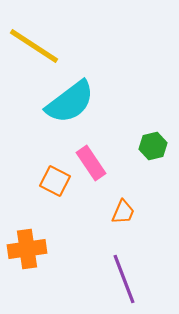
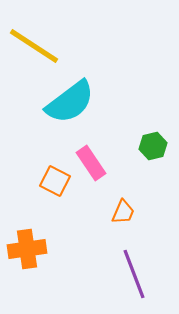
purple line: moved 10 px right, 5 px up
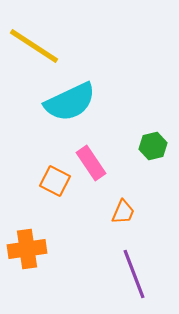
cyan semicircle: rotated 12 degrees clockwise
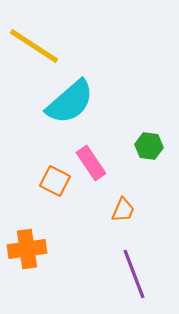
cyan semicircle: rotated 16 degrees counterclockwise
green hexagon: moved 4 px left; rotated 20 degrees clockwise
orange trapezoid: moved 2 px up
